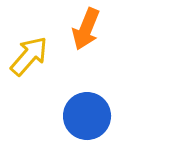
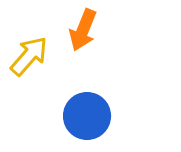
orange arrow: moved 3 px left, 1 px down
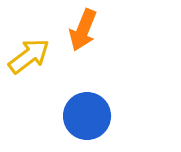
yellow arrow: rotated 12 degrees clockwise
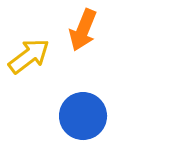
blue circle: moved 4 px left
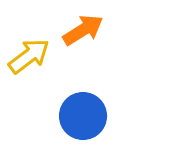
orange arrow: rotated 144 degrees counterclockwise
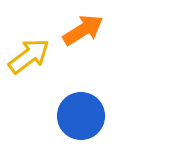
blue circle: moved 2 px left
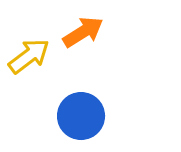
orange arrow: moved 2 px down
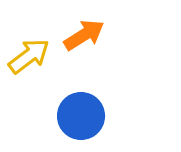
orange arrow: moved 1 px right, 3 px down
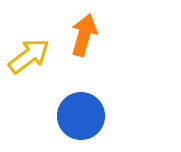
orange arrow: rotated 42 degrees counterclockwise
